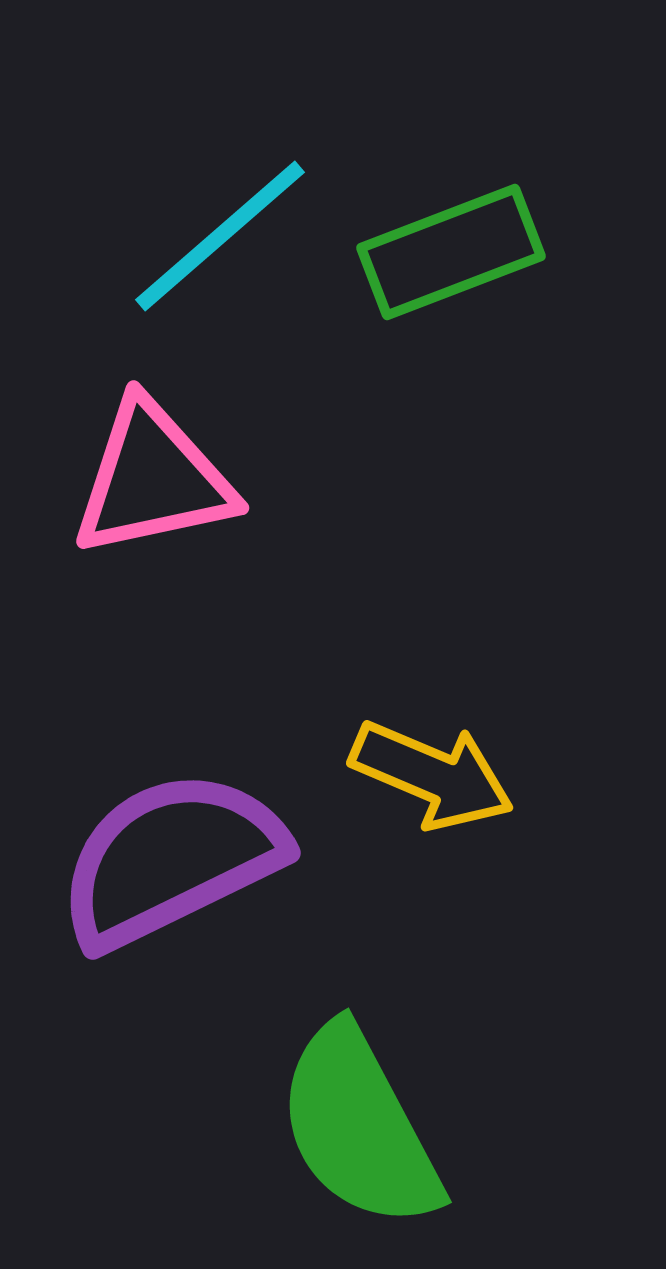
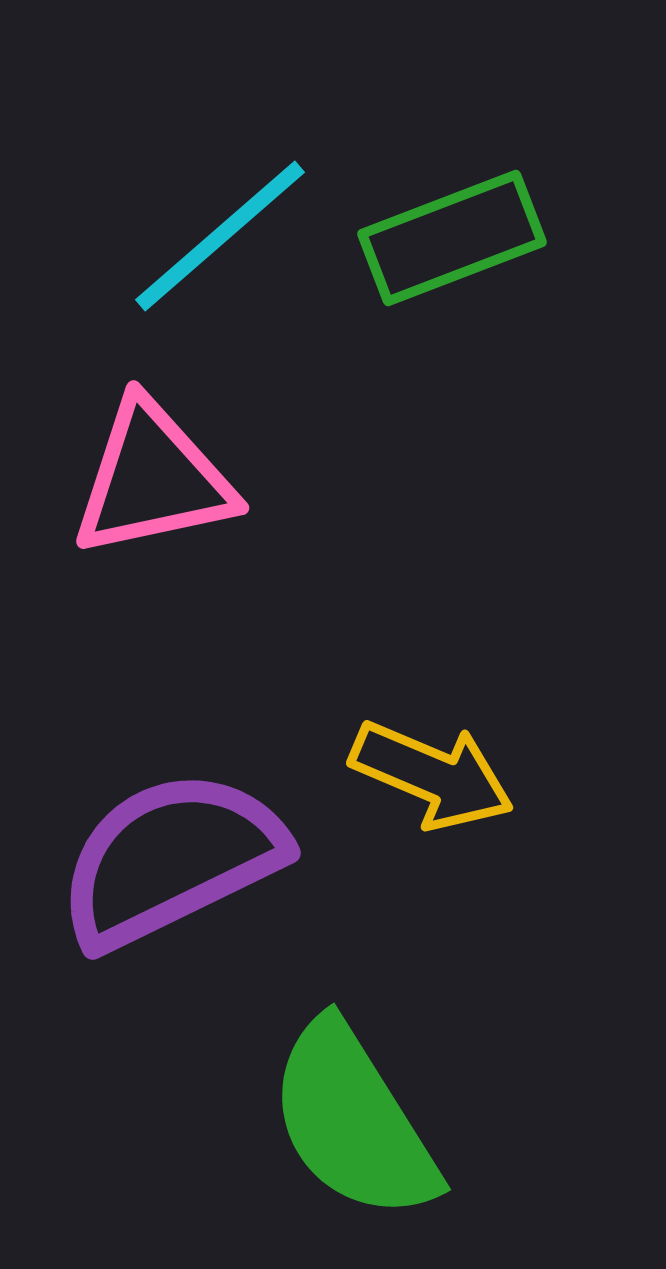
green rectangle: moved 1 px right, 14 px up
green semicircle: moved 6 px left, 6 px up; rotated 4 degrees counterclockwise
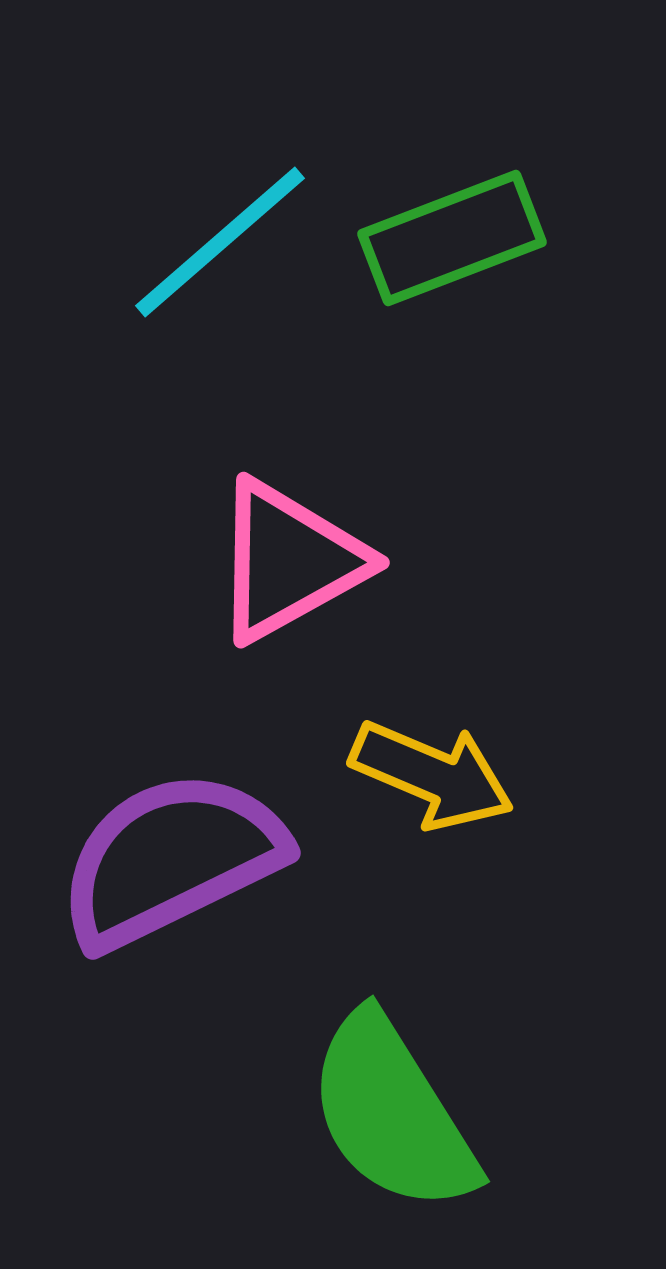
cyan line: moved 6 px down
pink triangle: moved 136 px right, 82 px down; rotated 17 degrees counterclockwise
green semicircle: moved 39 px right, 8 px up
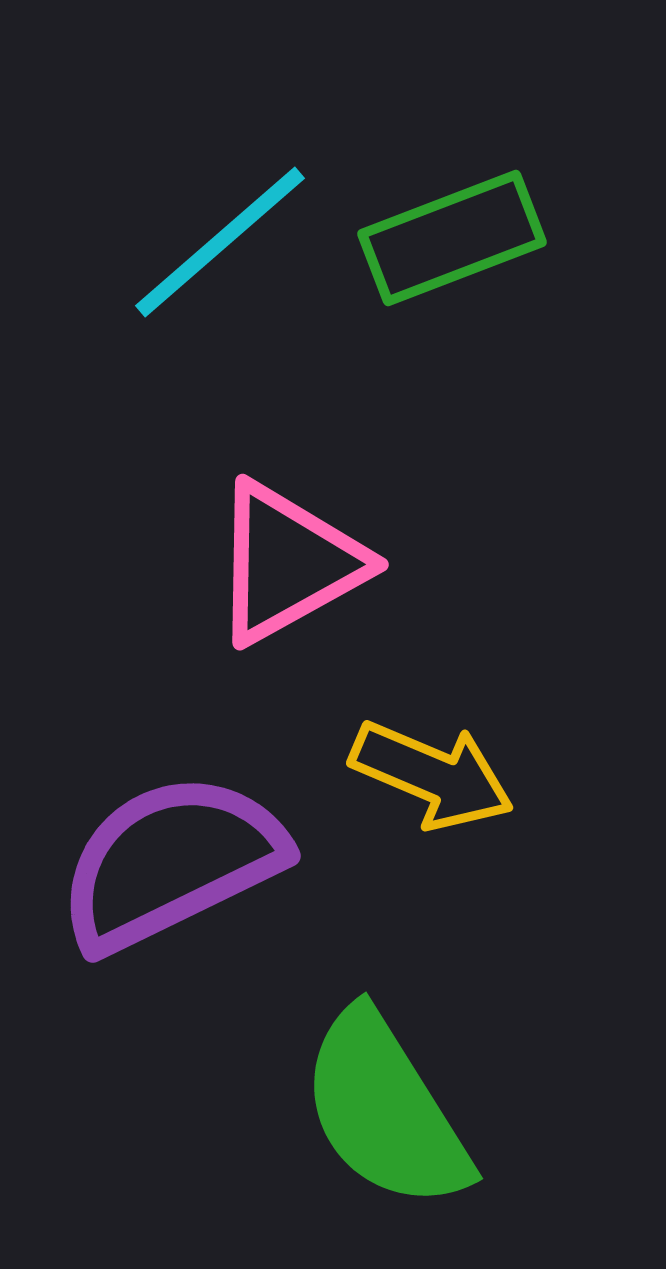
pink triangle: moved 1 px left, 2 px down
purple semicircle: moved 3 px down
green semicircle: moved 7 px left, 3 px up
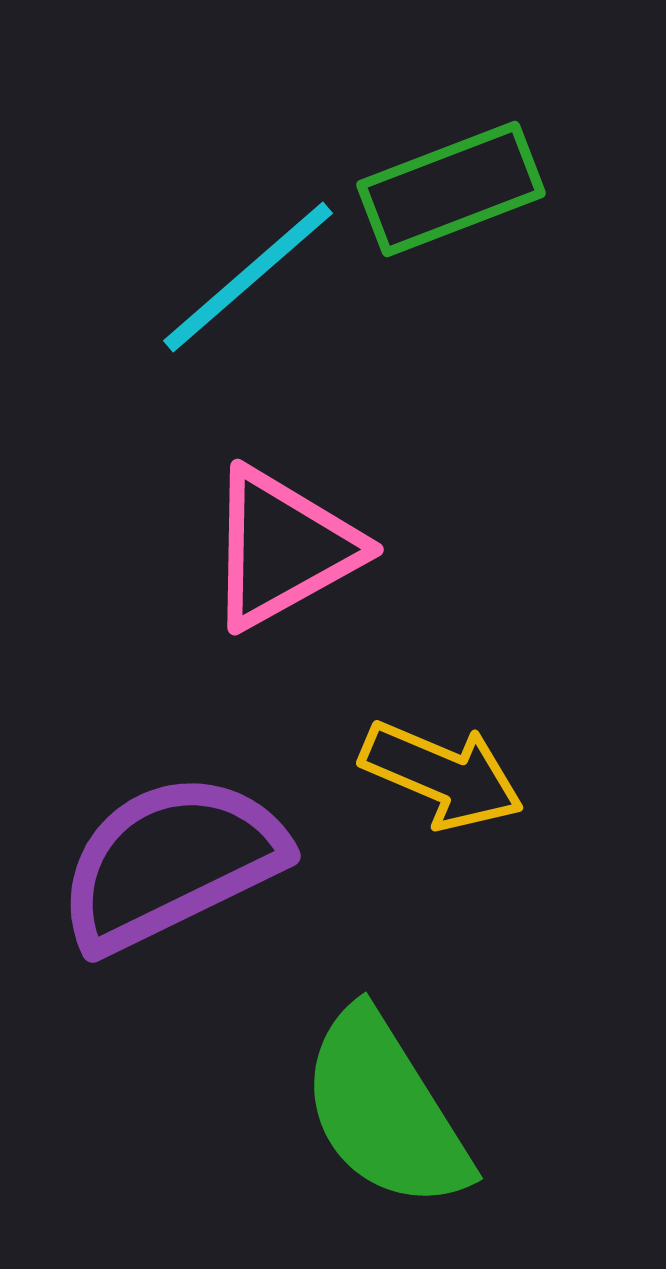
green rectangle: moved 1 px left, 49 px up
cyan line: moved 28 px right, 35 px down
pink triangle: moved 5 px left, 15 px up
yellow arrow: moved 10 px right
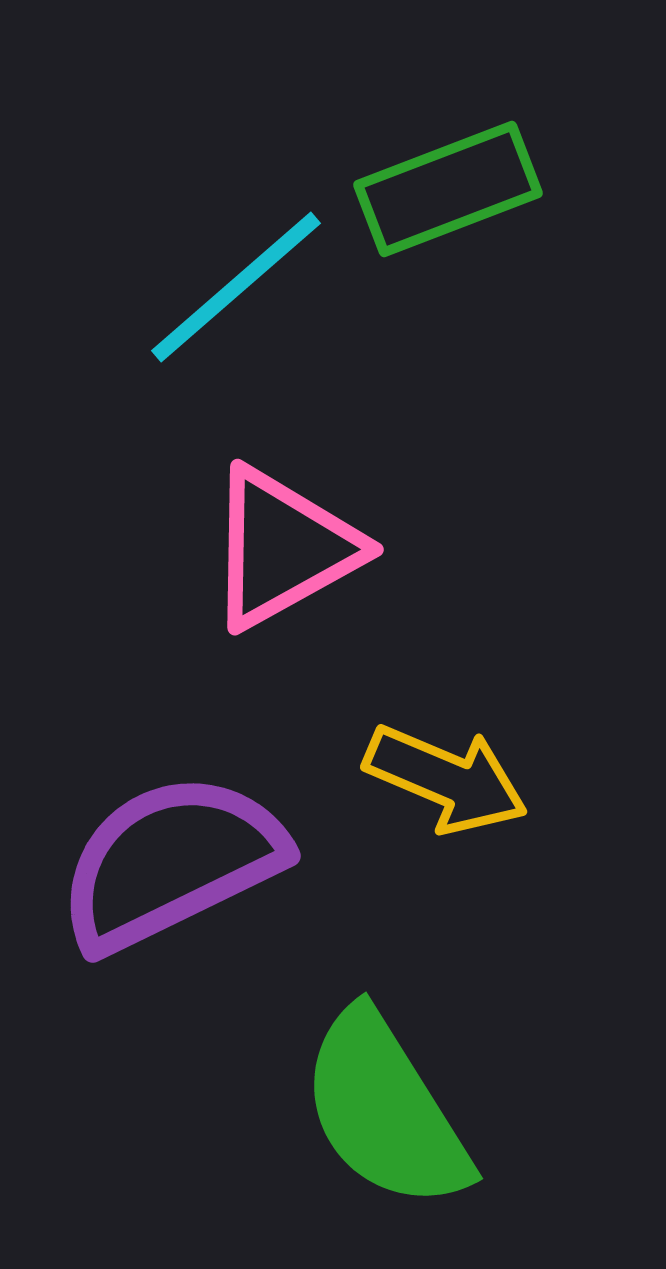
green rectangle: moved 3 px left
cyan line: moved 12 px left, 10 px down
yellow arrow: moved 4 px right, 4 px down
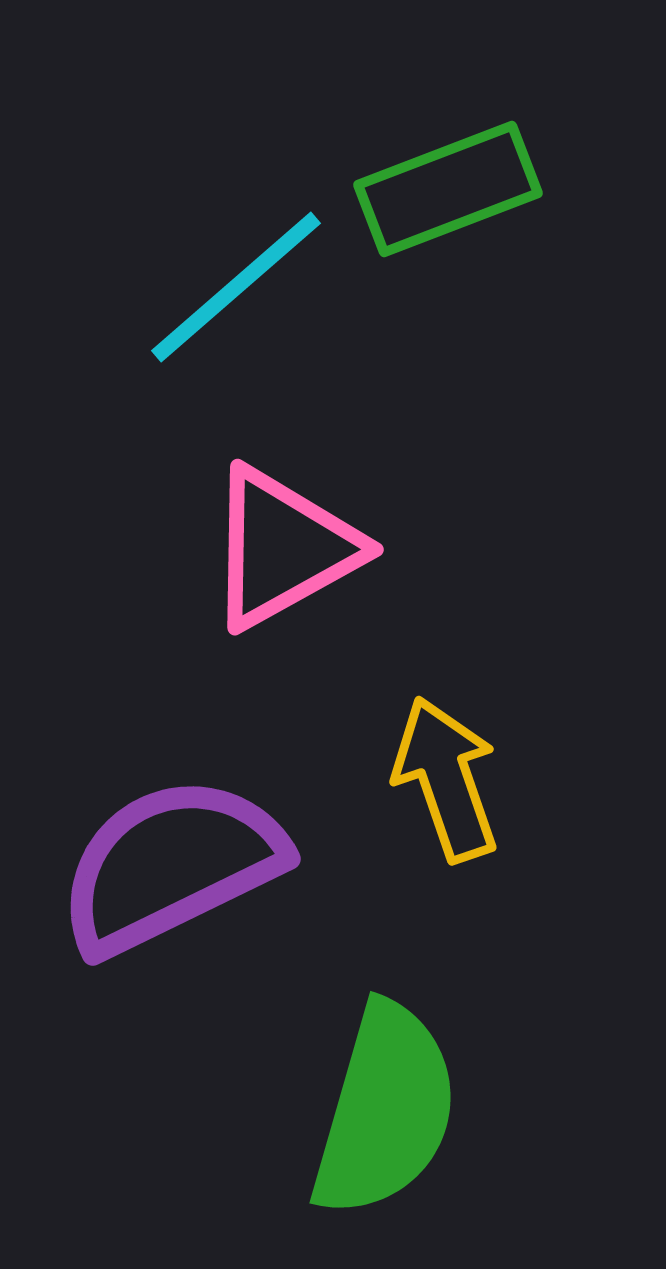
yellow arrow: rotated 132 degrees counterclockwise
purple semicircle: moved 3 px down
green semicircle: rotated 132 degrees counterclockwise
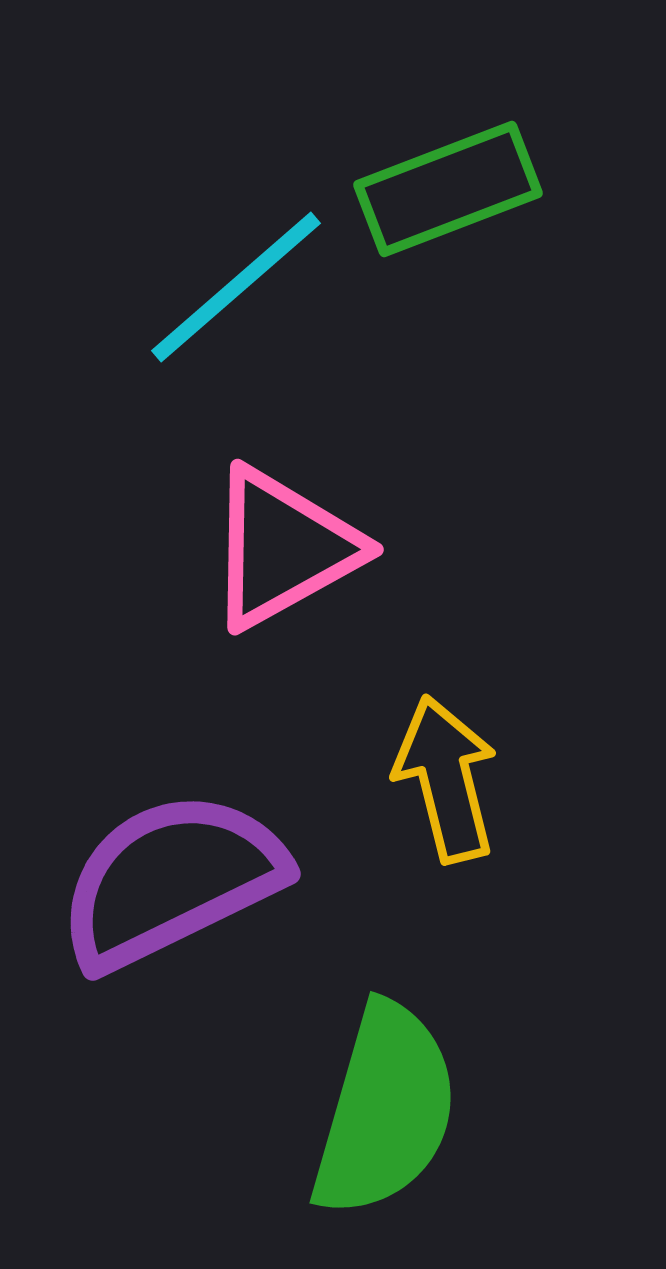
yellow arrow: rotated 5 degrees clockwise
purple semicircle: moved 15 px down
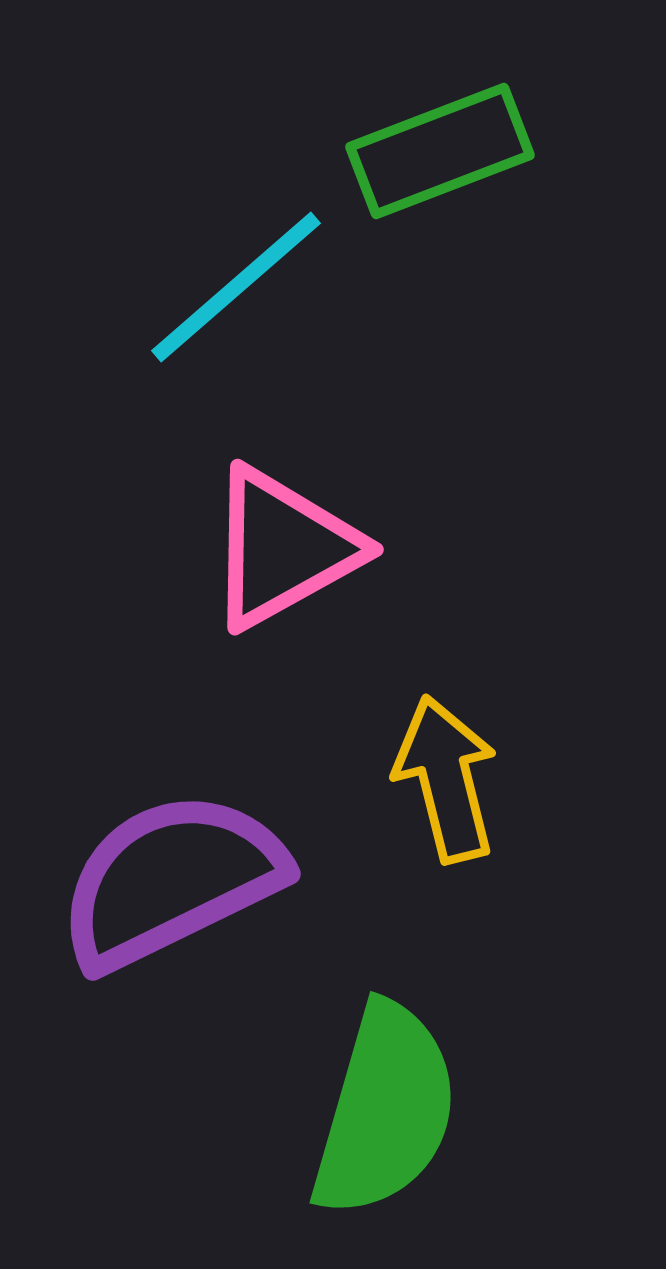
green rectangle: moved 8 px left, 38 px up
